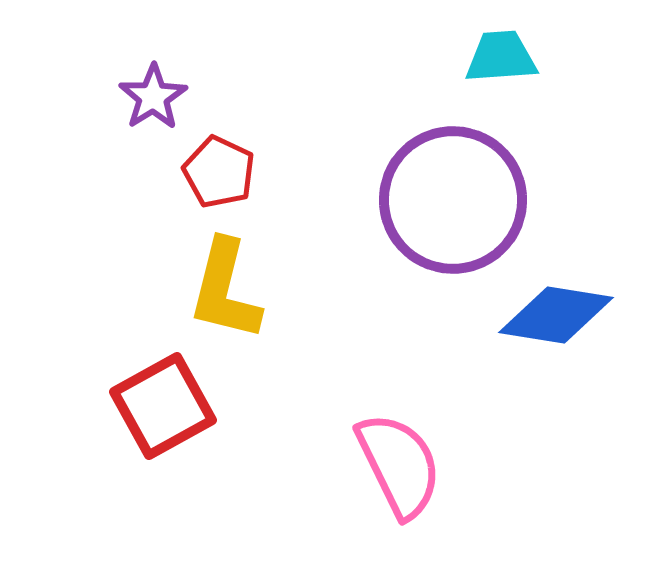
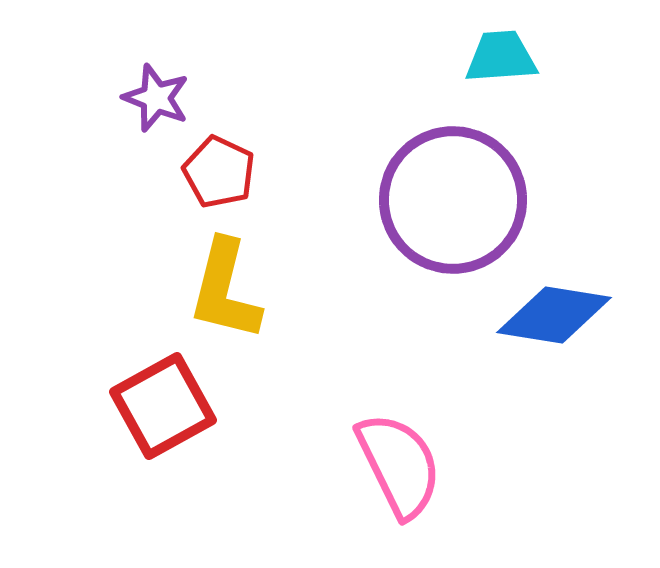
purple star: moved 3 px right, 1 px down; rotated 18 degrees counterclockwise
blue diamond: moved 2 px left
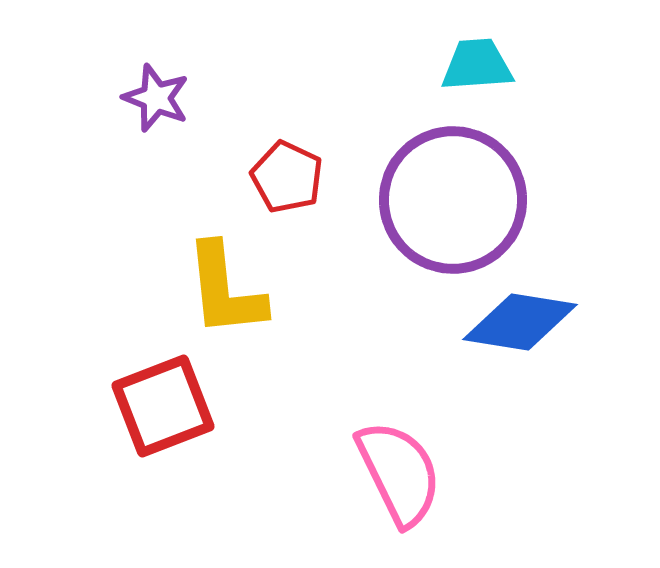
cyan trapezoid: moved 24 px left, 8 px down
red pentagon: moved 68 px right, 5 px down
yellow L-shape: rotated 20 degrees counterclockwise
blue diamond: moved 34 px left, 7 px down
red square: rotated 8 degrees clockwise
pink semicircle: moved 8 px down
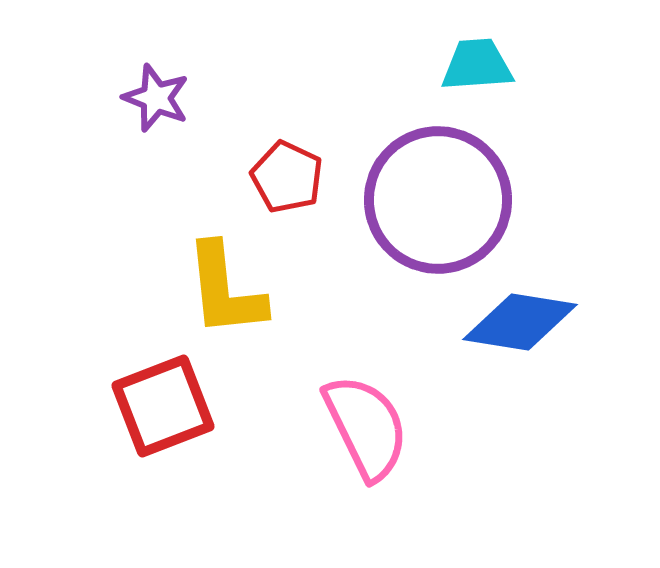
purple circle: moved 15 px left
pink semicircle: moved 33 px left, 46 px up
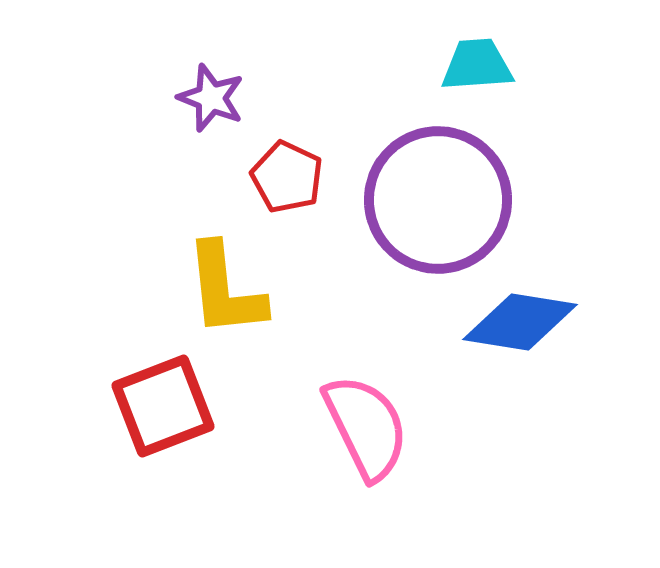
purple star: moved 55 px right
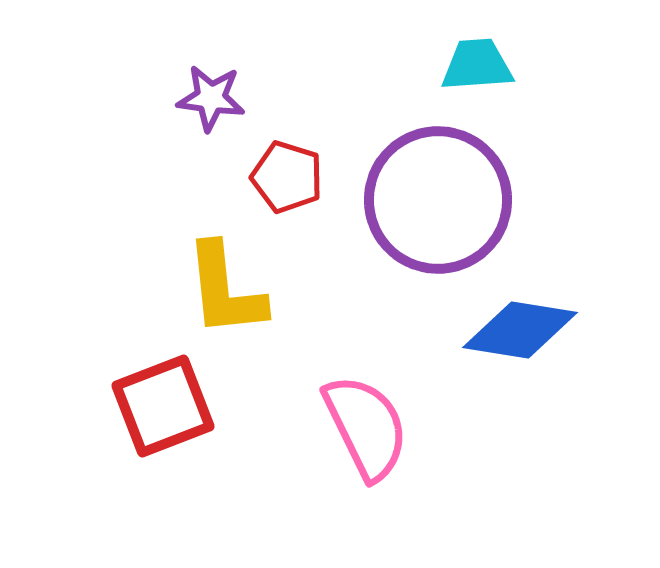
purple star: rotated 14 degrees counterclockwise
red pentagon: rotated 8 degrees counterclockwise
blue diamond: moved 8 px down
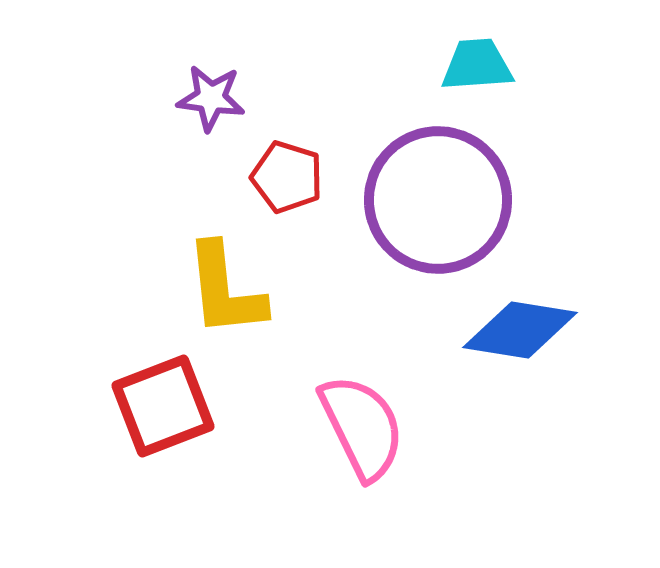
pink semicircle: moved 4 px left
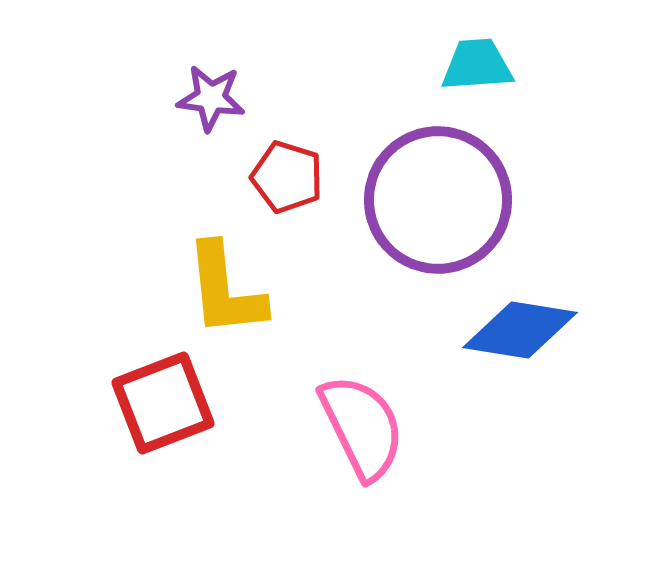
red square: moved 3 px up
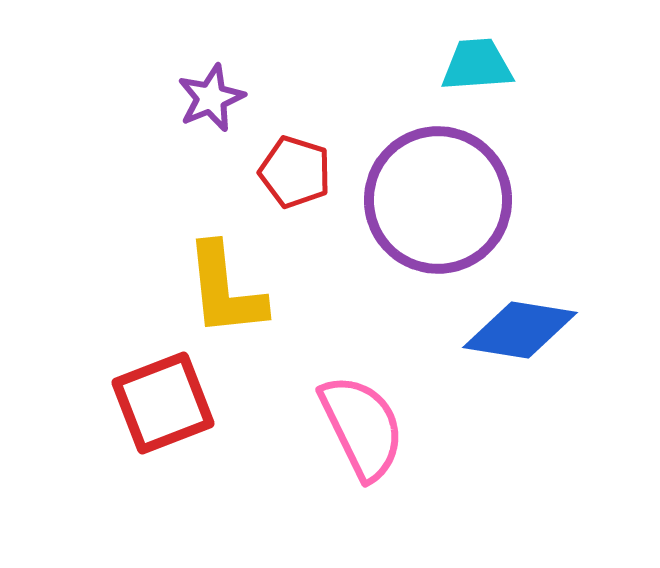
purple star: rotated 30 degrees counterclockwise
red pentagon: moved 8 px right, 5 px up
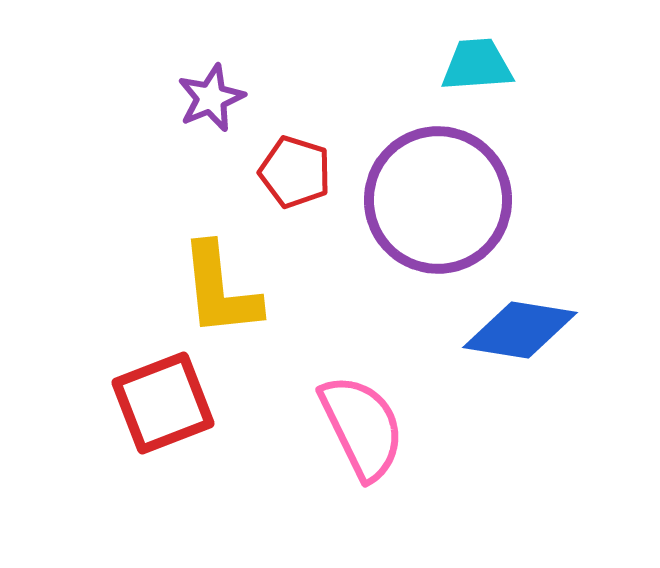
yellow L-shape: moved 5 px left
